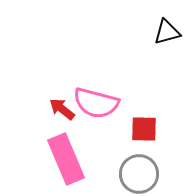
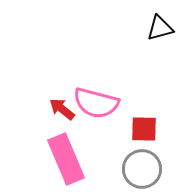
black triangle: moved 7 px left, 4 px up
gray circle: moved 3 px right, 5 px up
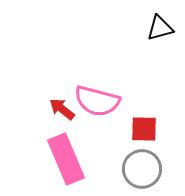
pink semicircle: moved 1 px right, 2 px up
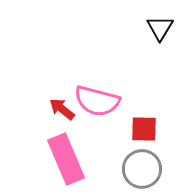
black triangle: rotated 44 degrees counterclockwise
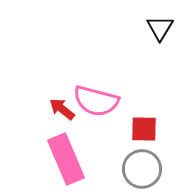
pink semicircle: moved 1 px left
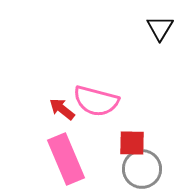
red square: moved 12 px left, 14 px down
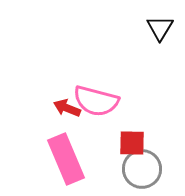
red arrow: moved 5 px right, 1 px up; rotated 16 degrees counterclockwise
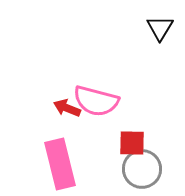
pink rectangle: moved 6 px left, 5 px down; rotated 9 degrees clockwise
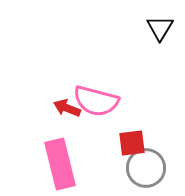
red square: rotated 8 degrees counterclockwise
gray circle: moved 4 px right, 1 px up
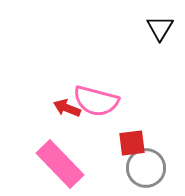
pink rectangle: rotated 30 degrees counterclockwise
